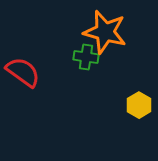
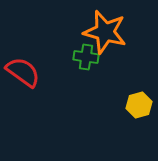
yellow hexagon: rotated 15 degrees clockwise
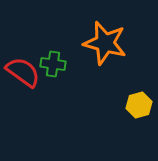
orange star: moved 11 px down
green cross: moved 33 px left, 7 px down
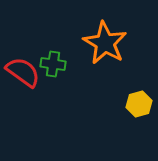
orange star: rotated 15 degrees clockwise
yellow hexagon: moved 1 px up
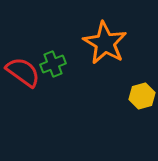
green cross: rotated 30 degrees counterclockwise
yellow hexagon: moved 3 px right, 8 px up
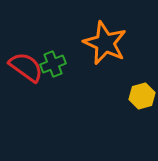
orange star: rotated 6 degrees counterclockwise
red semicircle: moved 3 px right, 5 px up
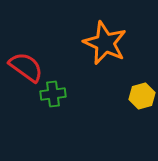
green cross: moved 30 px down; rotated 15 degrees clockwise
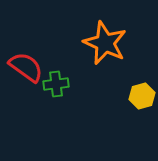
green cross: moved 3 px right, 10 px up
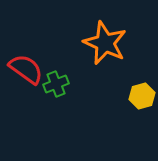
red semicircle: moved 2 px down
green cross: rotated 15 degrees counterclockwise
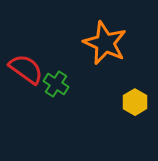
green cross: rotated 35 degrees counterclockwise
yellow hexagon: moved 7 px left, 6 px down; rotated 15 degrees counterclockwise
